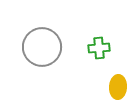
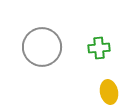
yellow ellipse: moved 9 px left, 5 px down; rotated 15 degrees counterclockwise
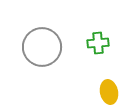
green cross: moved 1 px left, 5 px up
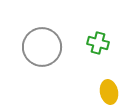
green cross: rotated 20 degrees clockwise
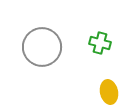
green cross: moved 2 px right
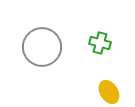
yellow ellipse: rotated 20 degrees counterclockwise
